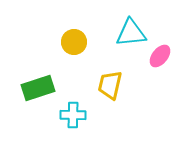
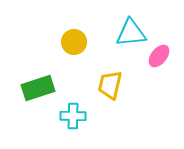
pink ellipse: moved 1 px left
cyan cross: moved 1 px down
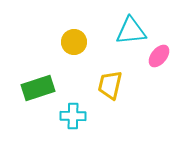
cyan triangle: moved 2 px up
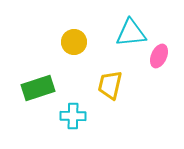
cyan triangle: moved 2 px down
pink ellipse: rotated 15 degrees counterclockwise
